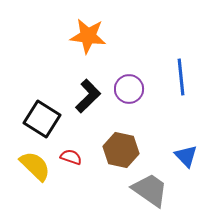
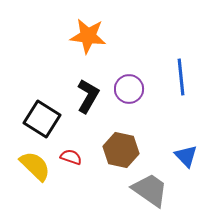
black L-shape: rotated 16 degrees counterclockwise
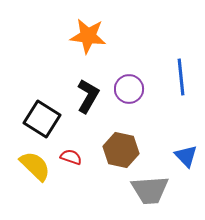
gray trapezoid: rotated 141 degrees clockwise
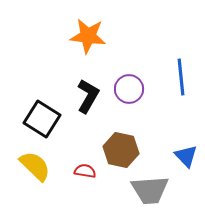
red semicircle: moved 14 px right, 14 px down; rotated 10 degrees counterclockwise
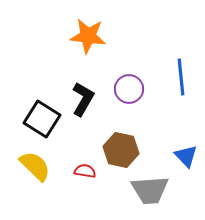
black L-shape: moved 5 px left, 3 px down
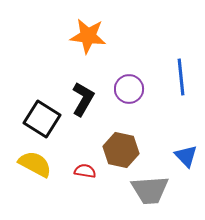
yellow semicircle: moved 2 px up; rotated 16 degrees counterclockwise
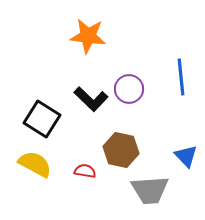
black L-shape: moved 8 px right; rotated 104 degrees clockwise
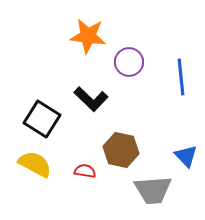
purple circle: moved 27 px up
gray trapezoid: moved 3 px right
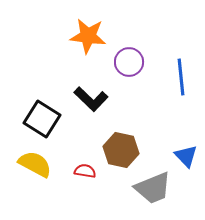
gray trapezoid: moved 2 px up; rotated 18 degrees counterclockwise
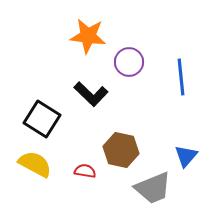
black L-shape: moved 5 px up
blue triangle: rotated 25 degrees clockwise
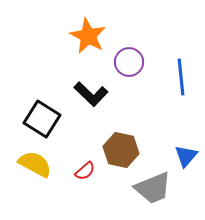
orange star: rotated 21 degrees clockwise
red semicircle: rotated 130 degrees clockwise
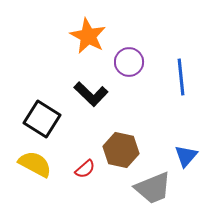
red semicircle: moved 2 px up
